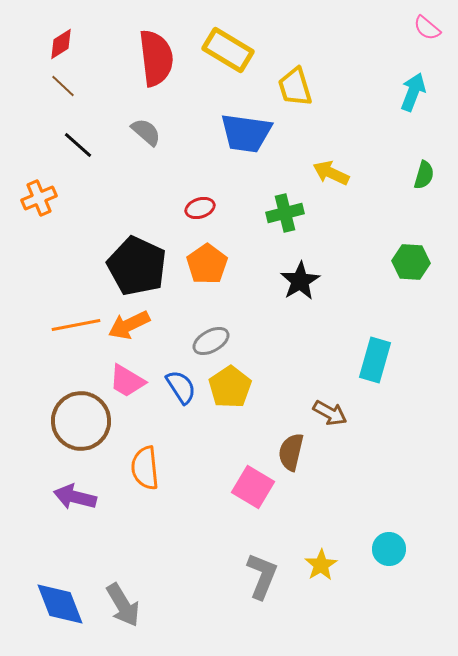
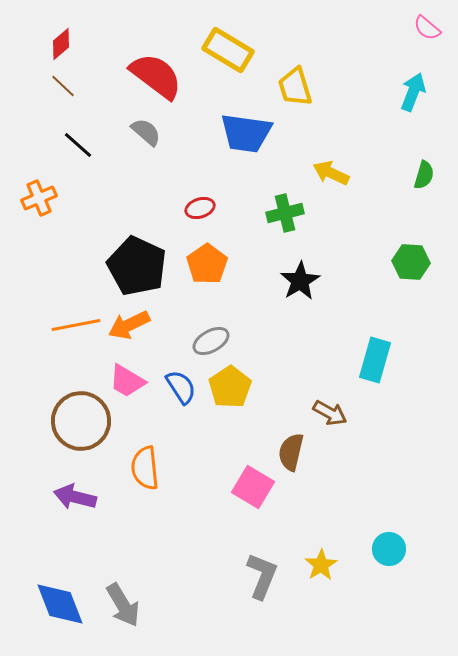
red diamond: rotated 8 degrees counterclockwise
red semicircle: moved 18 px down; rotated 46 degrees counterclockwise
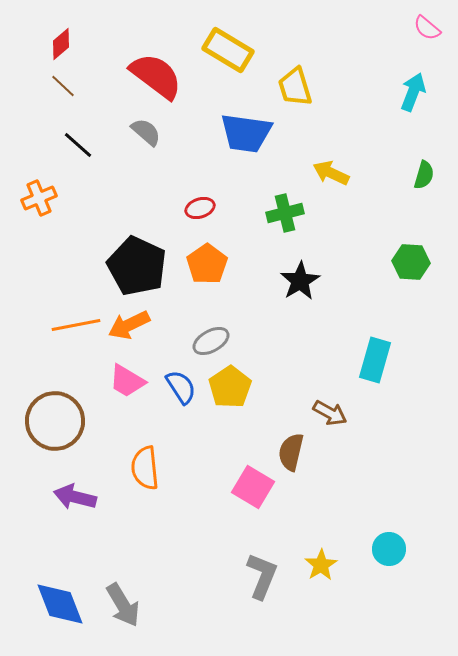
brown circle: moved 26 px left
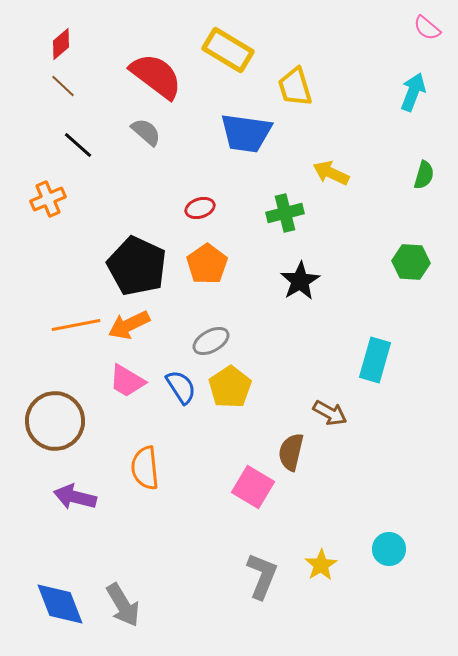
orange cross: moved 9 px right, 1 px down
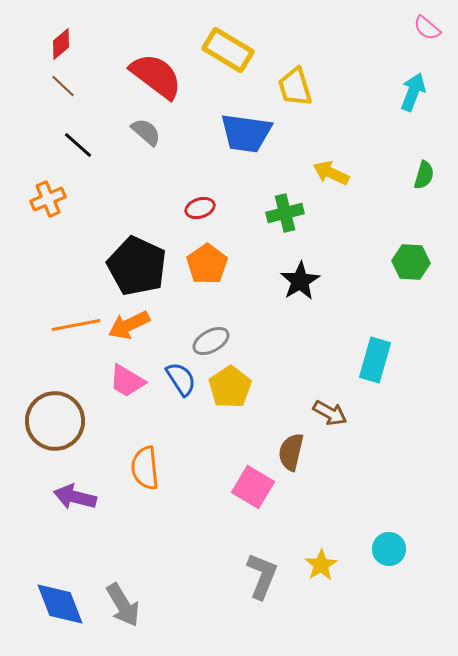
blue semicircle: moved 8 px up
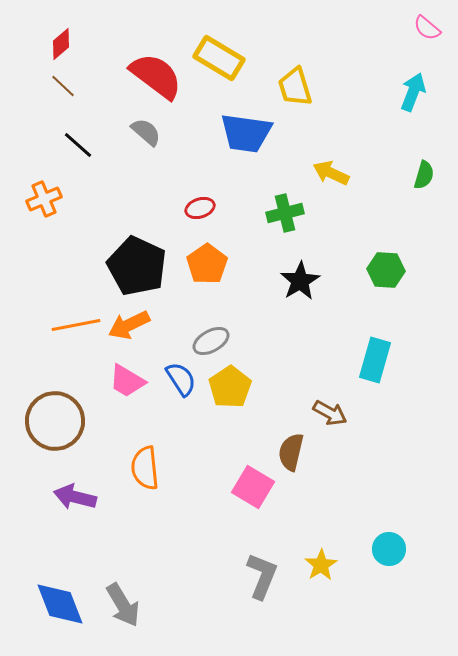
yellow rectangle: moved 9 px left, 8 px down
orange cross: moved 4 px left
green hexagon: moved 25 px left, 8 px down
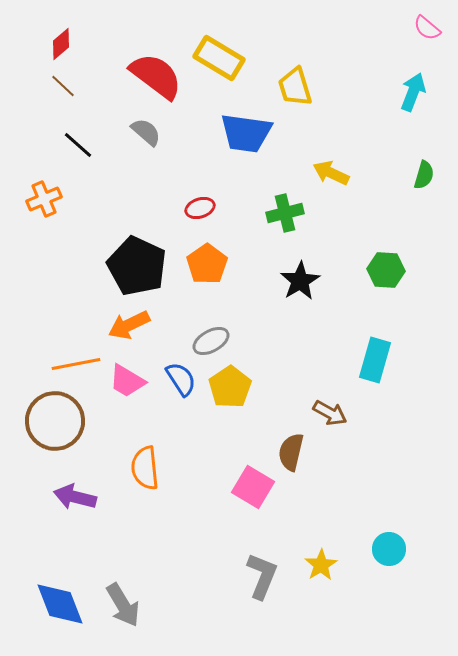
orange line: moved 39 px down
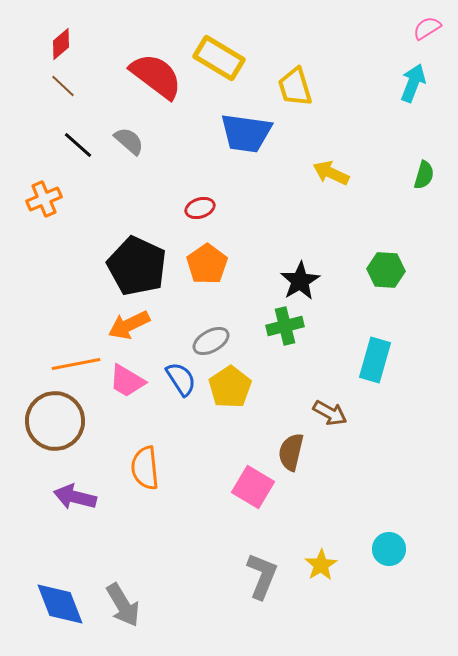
pink semicircle: rotated 108 degrees clockwise
cyan arrow: moved 9 px up
gray semicircle: moved 17 px left, 9 px down
green cross: moved 113 px down
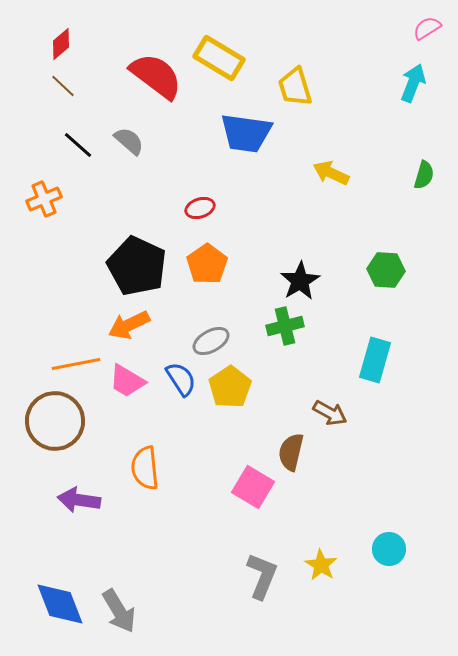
purple arrow: moved 4 px right, 3 px down; rotated 6 degrees counterclockwise
yellow star: rotated 8 degrees counterclockwise
gray arrow: moved 4 px left, 6 px down
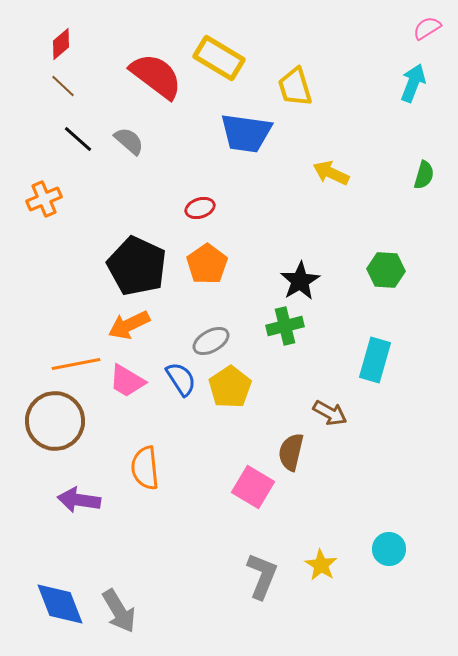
black line: moved 6 px up
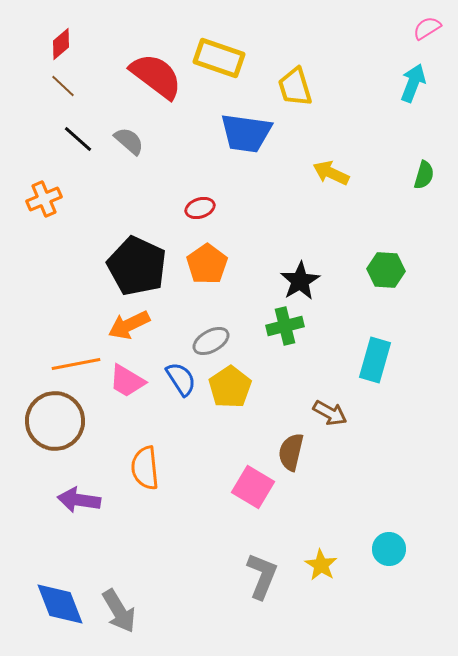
yellow rectangle: rotated 12 degrees counterclockwise
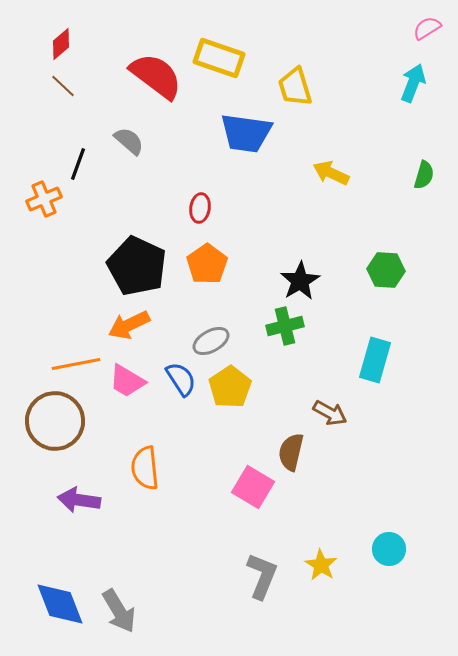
black line: moved 25 px down; rotated 68 degrees clockwise
red ellipse: rotated 64 degrees counterclockwise
